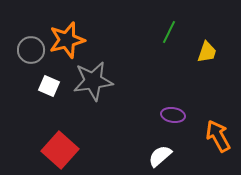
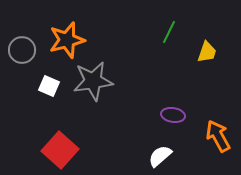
gray circle: moved 9 px left
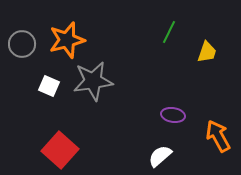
gray circle: moved 6 px up
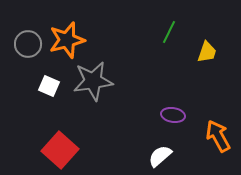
gray circle: moved 6 px right
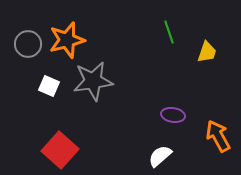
green line: rotated 45 degrees counterclockwise
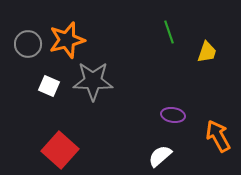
gray star: rotated 9 degrees clockwise
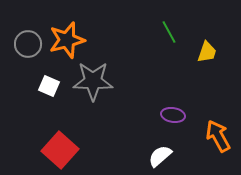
green line: rotated 10 degrees counterclockwise
